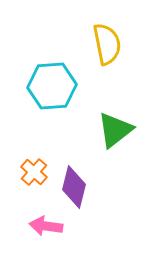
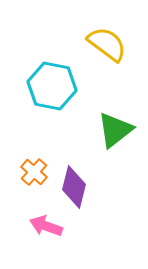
yellow semicircle: rotated 42 degrees counterclockwise
cyan hexagon: rotated 15 degrees clockwise
pink arrow: rotated 12 degrees clockwise
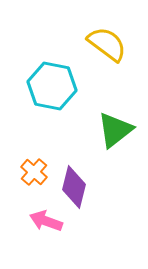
pink arrow: moved 5 px up
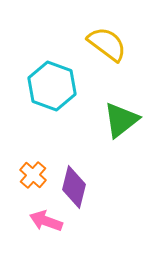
cyan hexagon: rotated 9 degrees clockwise
green triangle: moved 6 px right, 10 px up
orange cross: moved 1 px left, 3 px down
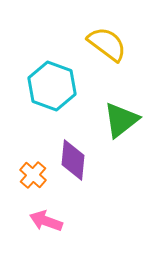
purple diamond: moved 1 px left, 27 px up; rotated 9 degrees counterclockwise
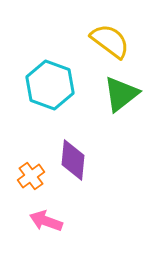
yellow semicircle: moved 3 px right, 3 px up
cyan hexagon: moved 2 px left, 1 px up
green triangle: moved 26 px up
orange cross: moved 2 px left, 1 px down; rotated 12 degrees clockwise
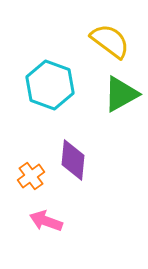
green triangle: rotated 9 degrees clockwise
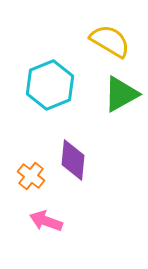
yellow semicircle: rotated 6 degrees counterclockwise
cyan hexagon: rotated 18 degrees clockwise
orange cross: rotated 16 degrees counterclockwise
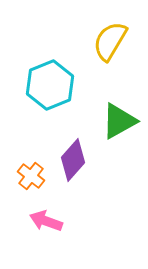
yellow semicircle: rotated 90 degrees counterclockwise
green triangle: moved 2 px left, 27 px down
purple diamond: rotated 36 degrees clockwise
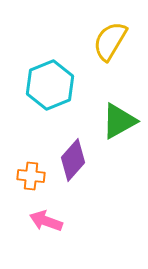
orange cross: rotated 32 degrees counterclockwise
